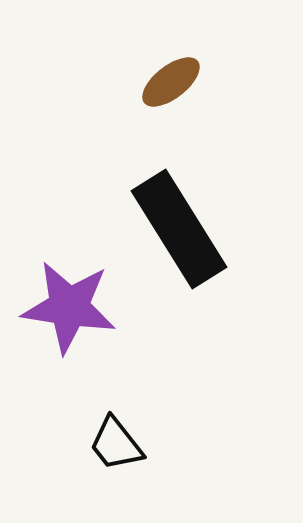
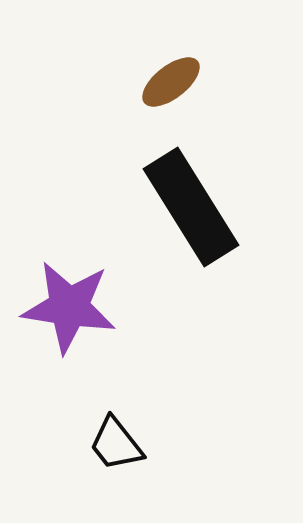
black rectangle: moved 12 px right, 22 px up
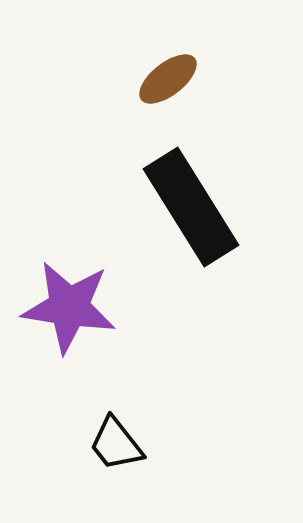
brown ellipse: moved 3 px left, 3 px up
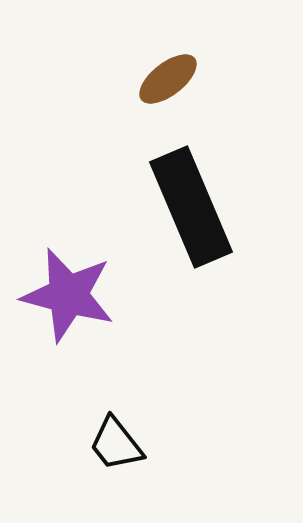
black rectangle: rotated 9 degrees clockwise
purple star: moved 1 px left, 12 px up; rotated 6 degrees clockwise
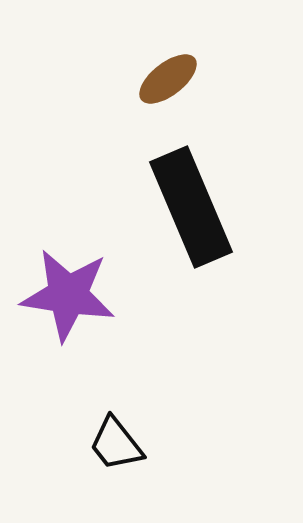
purple star: rotated 6 degrees counterclockwise
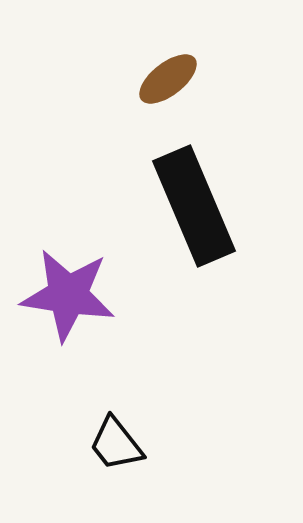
black rectangle: moved 3 px right, 1 px up
